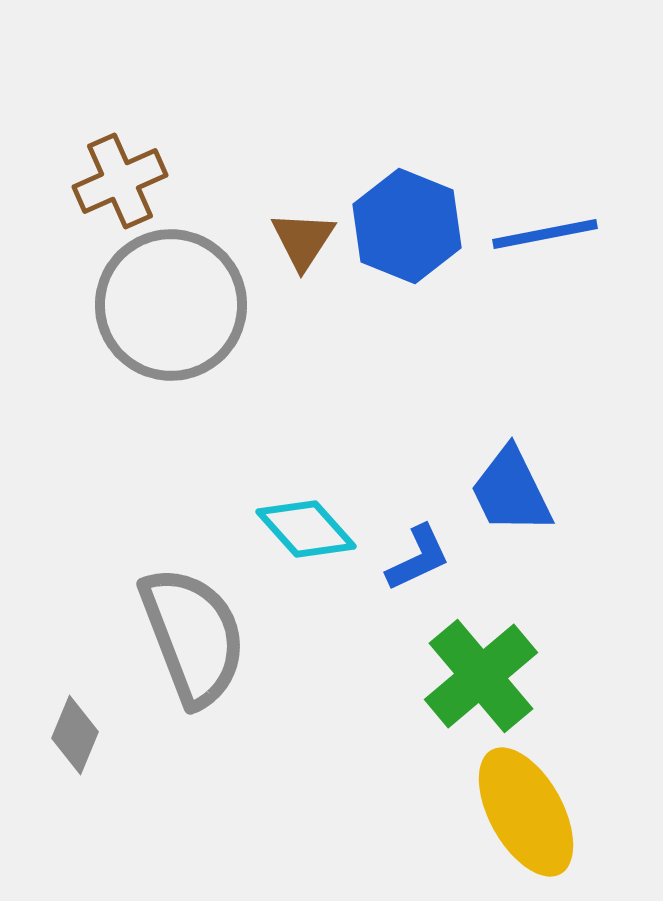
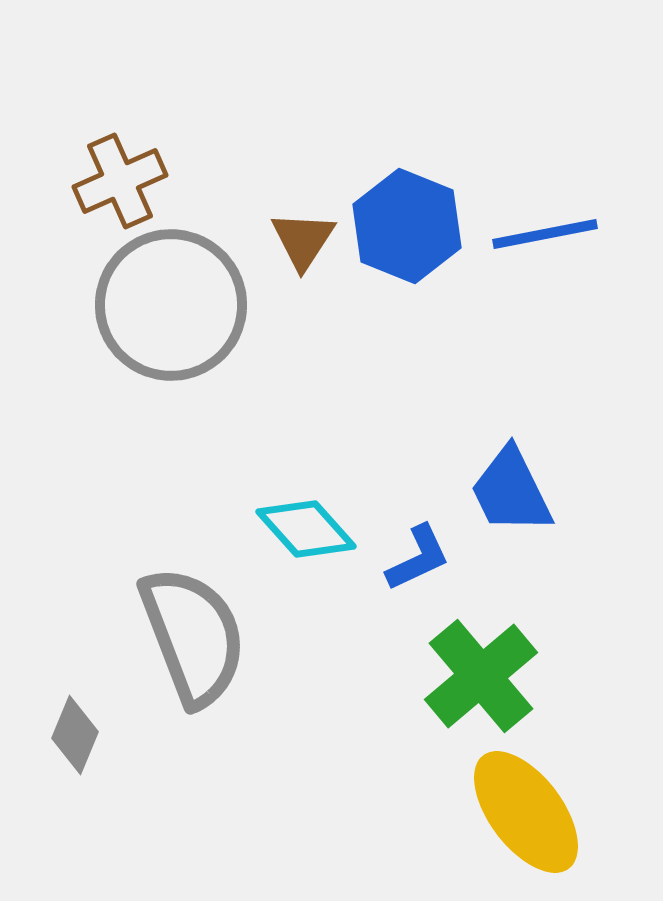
yellow ellipse: rotated 8 degrees counterclockwise
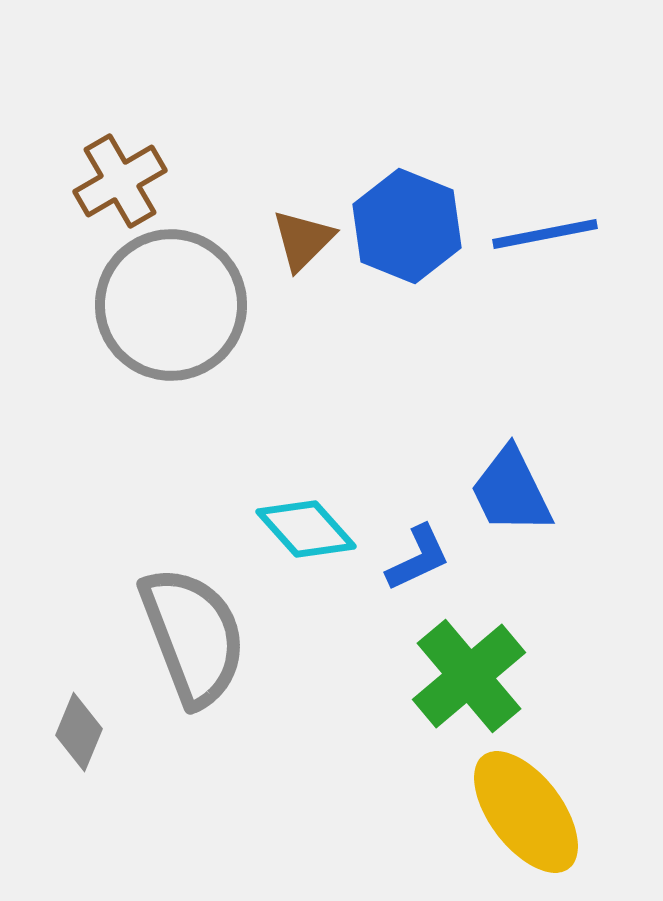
brown cross: rotated 6 degrees counterclockwise
brown triangle: rotated 12 degrees clockwise
green cross: moved 12 px left
gray diamond: moved 4 px right, 3 px up
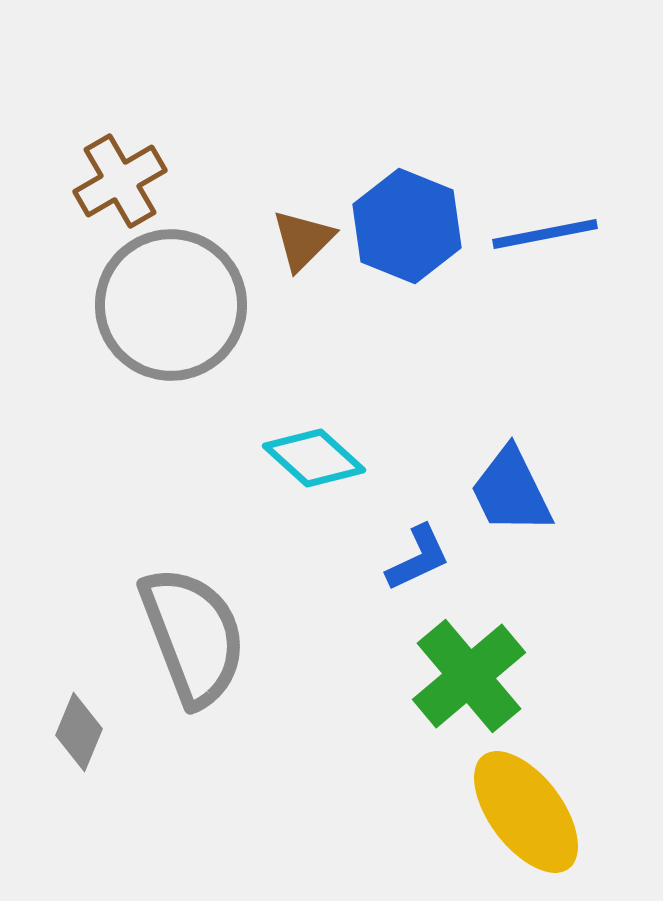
cyan diamond: moved 8 px right, 71 px up; rotated 6 degrees counterclockwise
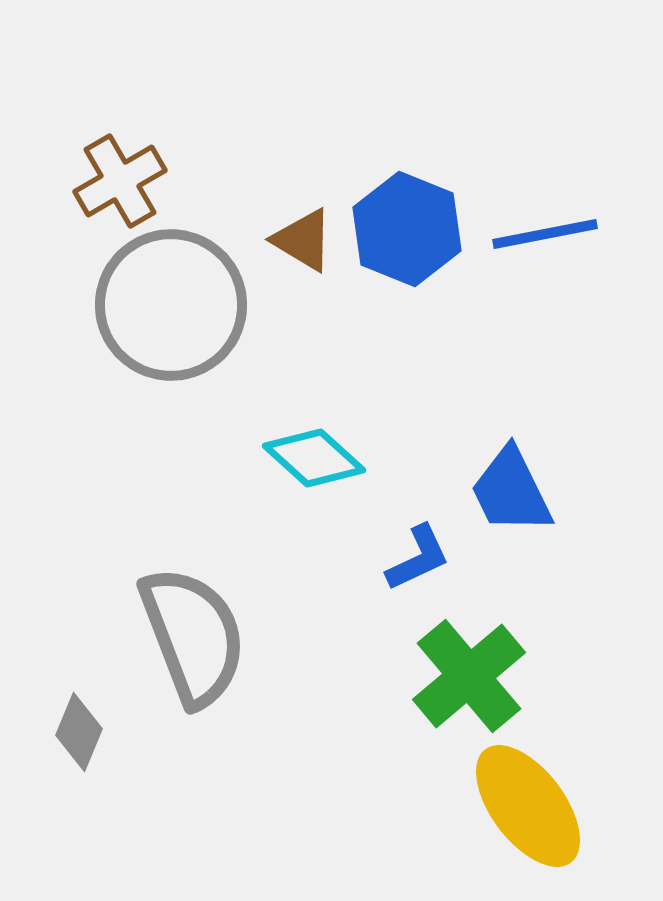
blue hexagon: moved 3 px down
brown triangle: rotated 44 degrees counterclockwise
yellow ellipse: moved 2 px right, 6 px up
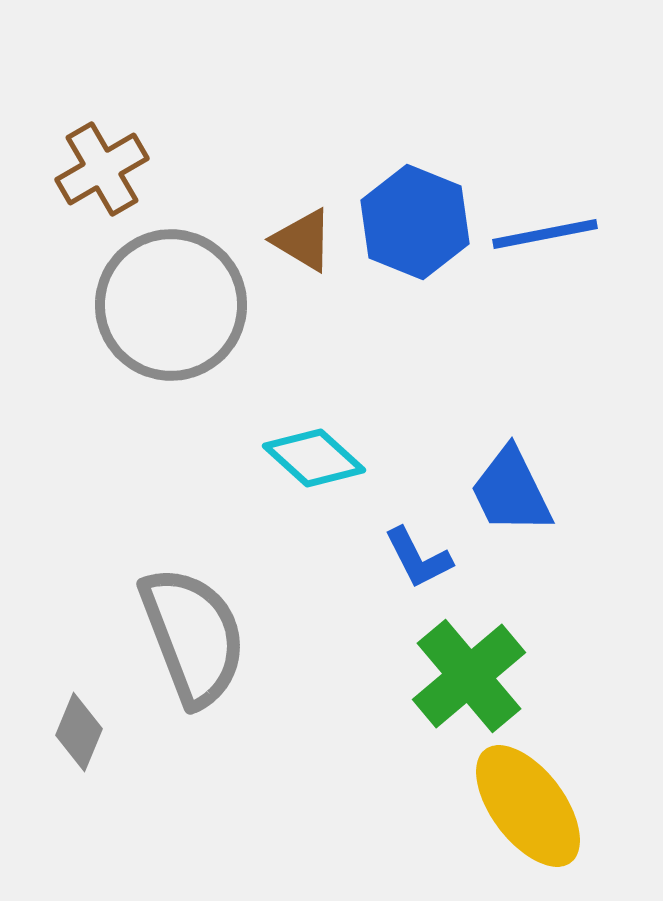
brown cross: moved 18 px left, 12 px up
blue hexagon: moved 8 px right, 7 px up
blue L-shape: rotated 88 degrees clockwise
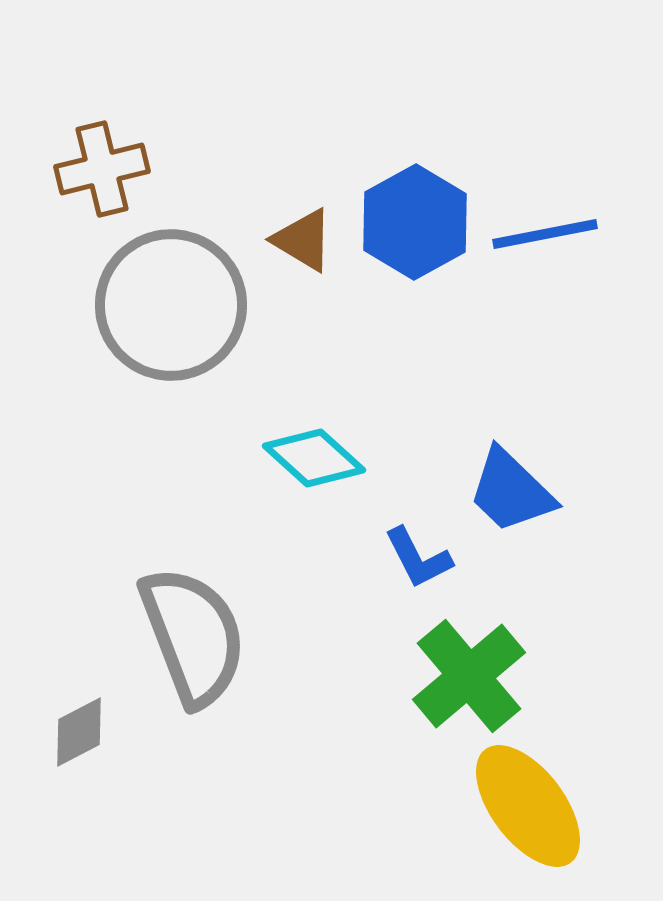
brown cross: rotated 16 degrees clockwise
blue hexagon: rotated 9 degrees clockwise
blue trapezoid: rotated 20 degrees counterclockwise
gray diamond: rotated 40 degrees clockwise
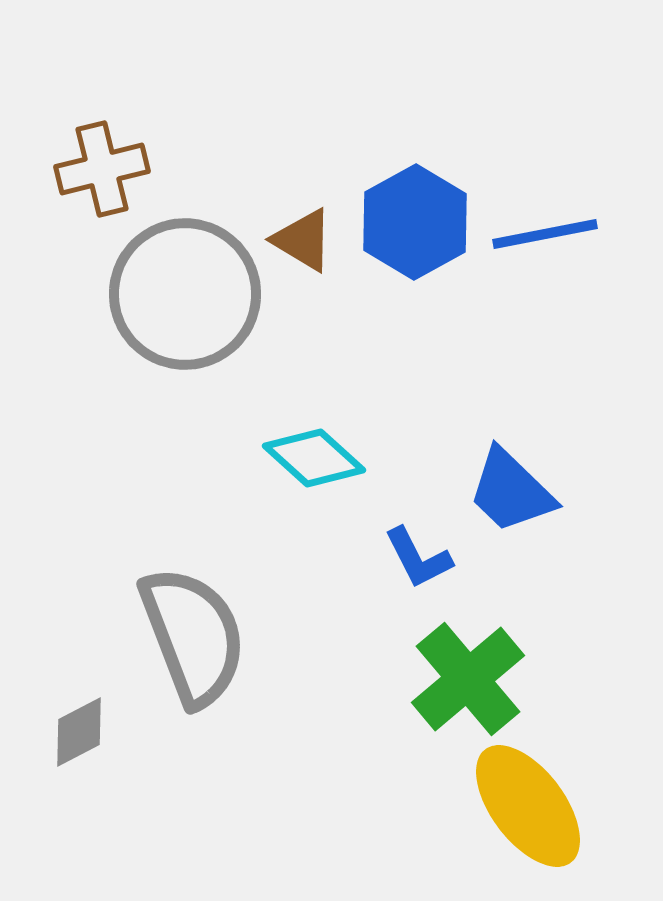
gray circle: moved 14 px right, 11 px up
green cross: moved 1 px left, 3 px down
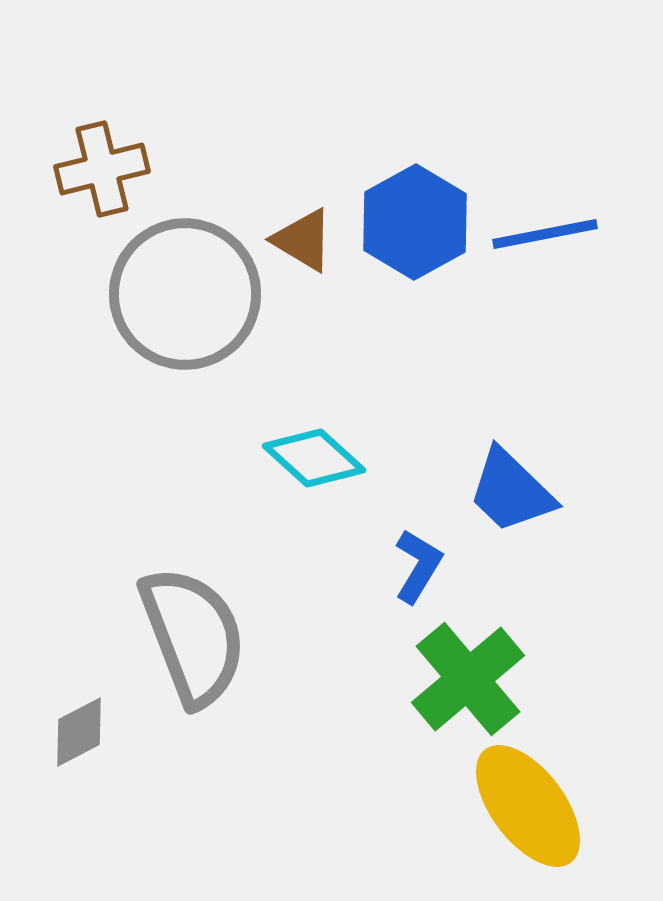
blue L-shape: moved 8 px down; rotated 122 degrees counterclockwise
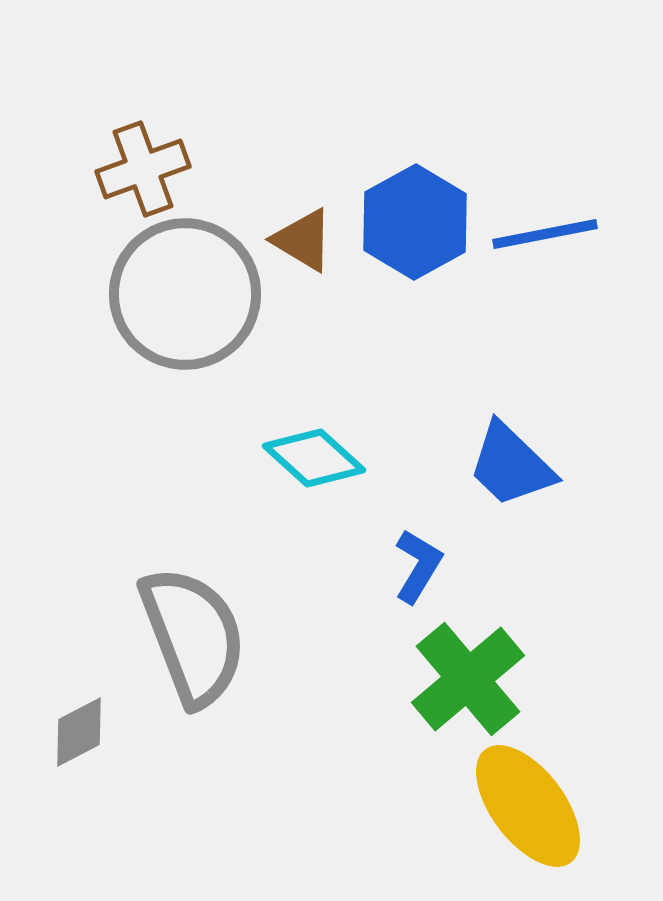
brown cross: moved 41 px right; rotated 6 degrees counterclockwise
blue trapezoid: moved 26 px up
